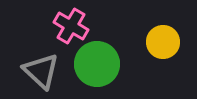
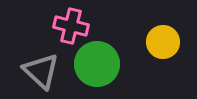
pink cross: rotated 16 degrees counterclockwise
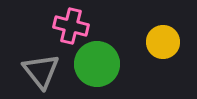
gray triangle: rotated 9 degrees clockwise
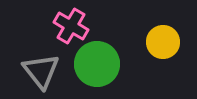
pink cross: rotated 16 degrees clockwise
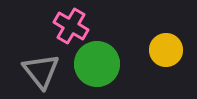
yellow circle: moved 3 px right, 8 px down
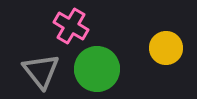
yellow circle: moved 2 px up
green circle: moved 5 px down
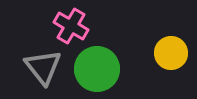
yellow circle: moved 5 px right, 5 px down
gray triangle: moved 2 px right, 4 px up
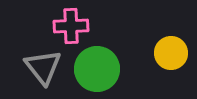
pink cross: rotated 32 degrees counterclockwise
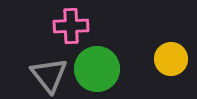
yellow circle: moved 6 px down
gray triangle: moved 6 px right, 8 px down
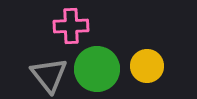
yellow circle: moved 24 px left, 7 px down
